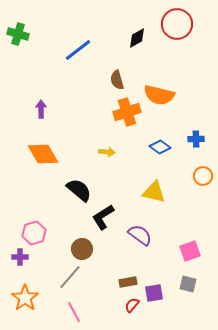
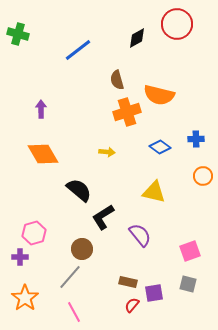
purple semicircle: rotated 15 degrees clockwise
brown rectangle: rotated 24 degrees clockwise
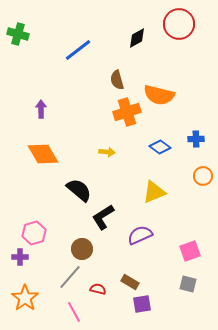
red circle: moved 2 px right
yellow triangle: rotated 35 degrees counterclockwise
purple semicircle: rotated 75 degrees counterclockwise
brown rectangle: moved 2 px right; rotated 18 degrees clockwise
purple square: moved 12 px left, 11 px down
red semicircle: moved 34 px left, 16 px up; rotated 63 degrees clockwise
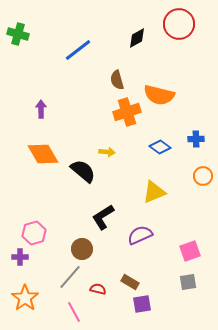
black semicircle: moved 4 px right, 19 px up
gray square: moved 2 px up; rotated 24 degrees counterclockwise
